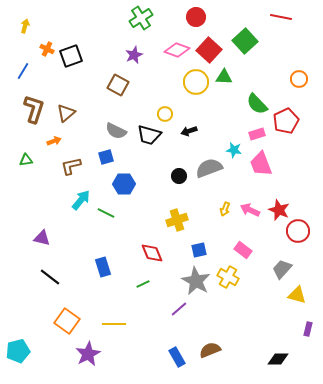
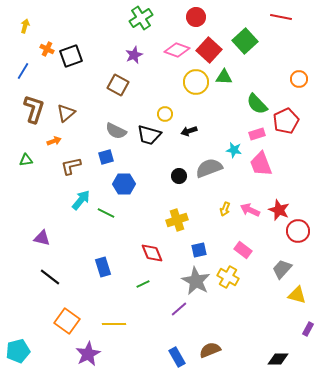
purple rectangle at (308, 329): rotated 16 degrees clockwise
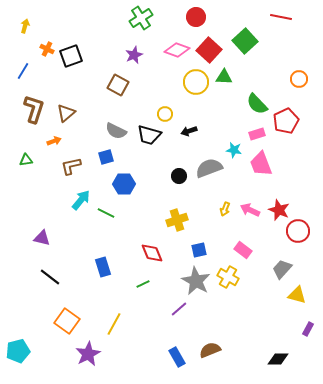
yellow line at (114, 324): rotated 60 degrees counterclockwise
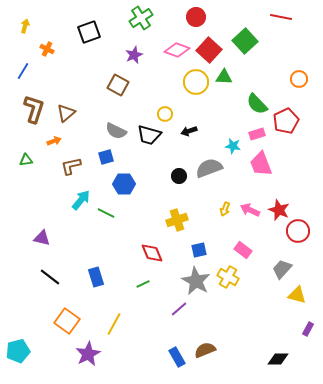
black square at (71, 56): moved 18 px right, 24 px up
cyan star at (234, 150): moved 1 px left, 4 px up
blue rectangle at (103, 267): moved 7 px left, 10 px down
brown semicircle at (210, 350): moved 5 px left
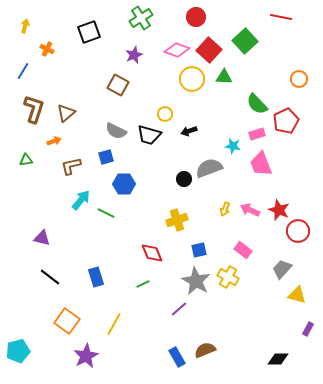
yellow circle at (196, 82): moved 4 px left, 3 px up
black circle at (179, 176): moved 5 px right, 3 px down
purple star at (88, 354): moved 2 px left, 2 px down
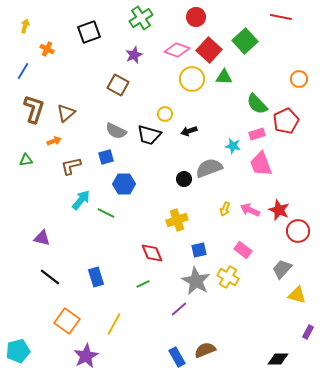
purple rectangle at (308, 329): moved 3 px down
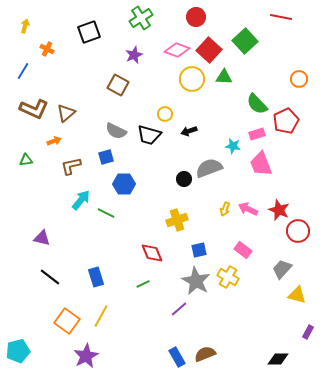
brown L-shape at (34, 109): rotated 96 degrees clockwise
pink arrow at (250, 210): moved 2 px left, 1 px up
yellow line at (114, 324): moved 13 px left, 8 px up
brown semicircle at (205, 350): moved 4 px down
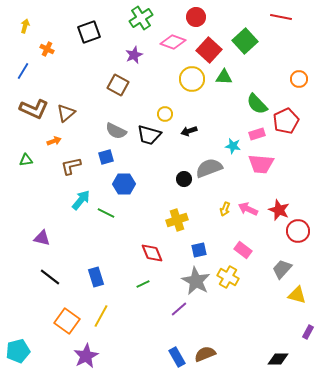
pink diamond at (177, 50): moved 4 px left, 8 px up
pink trapezoid at (261, 164): rotated 64 degrees counterclockwise
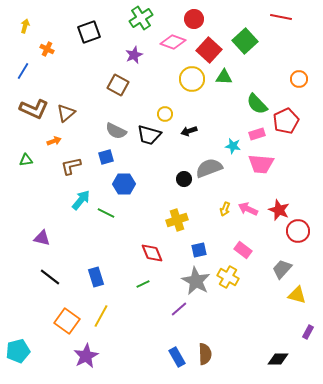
red circle at (196, 17): moved 2 px left, 2 px down
brown semicircle at (205, 354): rotated 110 degrees clockwise
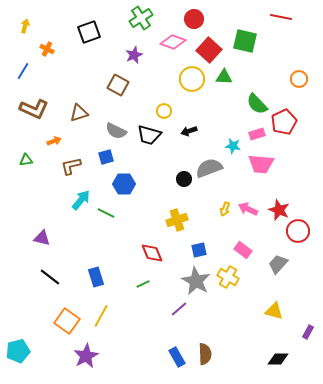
green square at (245, 41): rotated 35 degrees counterclockwise
brown triangle at (66, 113): moved 13 px right; rotated 24 degrees clockwise
yellow circle at (165, 114): moved 1 px left, 3 px up
red pentagon at (286, 121): moved 2 px left, 1 px down
gray trapezoid at (282, 269): moved 4 px left, 5 px up
yellow triangle at (297, 295): moved 23 px left, 16 px down
